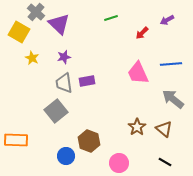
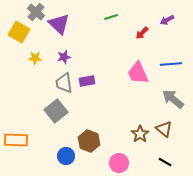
green line: moved 1 px up
yellow star: moved 3 px right; rotated 24 degrees counterclockwise
brown star: moved 3 px right, 7 px down
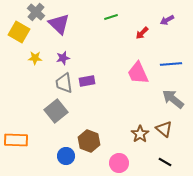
purple star: moved 1 px left, 1 px down
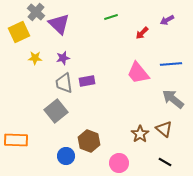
yellow square: rotated 35 degrees clockwise
pink trapezoid: rotated 15 degrees counterclockwise
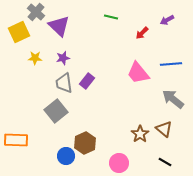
green line: rotated 32 degrees clockwise
purple triangle: moved 2 px down
purple rectangle: rotated 42 degrees counterclockwise
brown hexagon: moved 4 px left, 2 px down; rotated 15 degrees clockwise
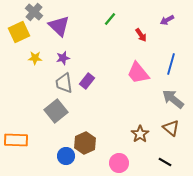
gray cross: moved 2 px left
green line: moved 1 px left, 2 px down; rotated 64 degrees counterclockwise
red arrow: moved 1 px left, 2 px down; rotated 80 degrees counterclockwise
blue line: rotated 70 degrees counterclockwise
brown triangle: moved 7 px right, 1 px up
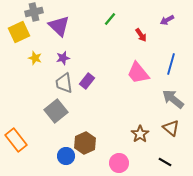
gray cross: rotated 36 degrees clockwise
yellow star: rotated 16 degrees clockwise
orange rectangle: rotated 50 degrees clockwise
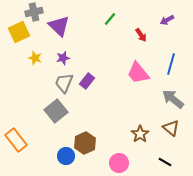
gray trapezoid: rotated 30 degrees clockwise
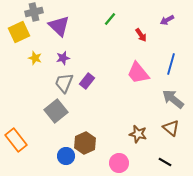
brown star: moved 2 px left; rotated 24 degrees counterclockwise
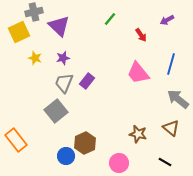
gray arrow: moved 5 px right
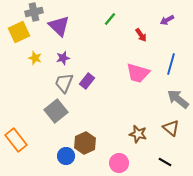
pink trapezoid: rotated 35 degrees counterclockwise
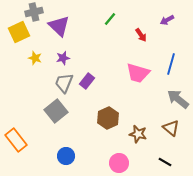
brown hexagon: moved 23 px right, 25 px up
